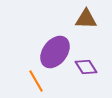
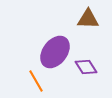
brown triangle: moved 2 px right
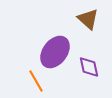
brown triangle: rotated 40 degrees clockwise
purple diamond: moved 3 px right; rotated 20 degrees clockwise
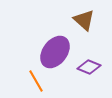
brown triangle: moved 4 px left, 1 px down
purple diamond: rotated 55 degrees counterclockwise
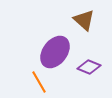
orange line: moved 3 px right, 1 px down
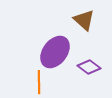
purple diamond: rotated 15 degrees clockwise
orange line: rotated 30 degrees clockwise
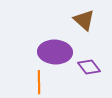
purple ellipse: rotated 56 degrees clockwise
purple diamond: rotated 15 degrees clockwise
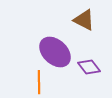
brown triangle: rotated 15 degrees counterclockwise
purple ellipse: rotated 40 degrees clockwise
